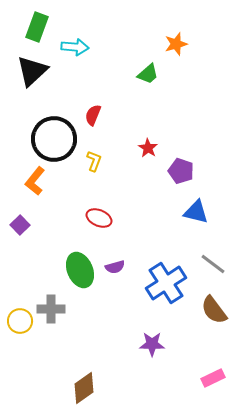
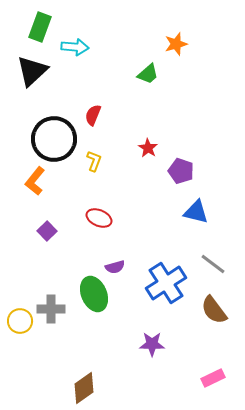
green rectangle: moved 3 px right
purple square: moved 27 px right, 6 px down
green ellipse: moved 14 px right, 24 px down
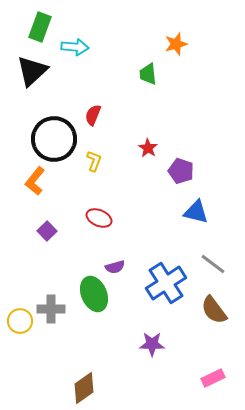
green trapezoid: rotated 125 degrees clockwise
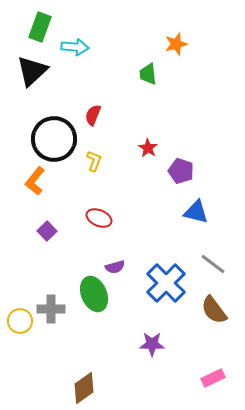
blue cross: rotated 12 degrees counterclockwise
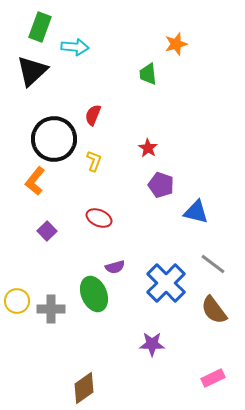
purple pentagon: moved 20 px left, 14 px down
yellow circle: moved 3 px left, 20 px up
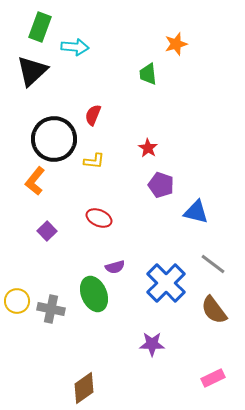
yellow L-shape: rotated 75 degrees clockwise
gray cross: rotated 12 degrees clockwise
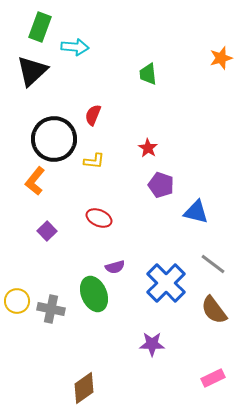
orange star: moved 45 px right, 14 px down
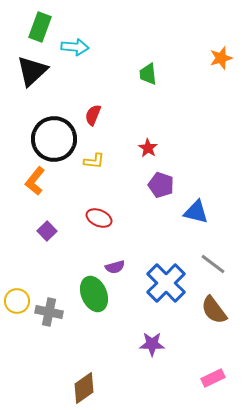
gray cross: moved 2 px left, 3 px down
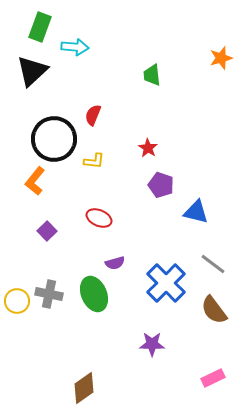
green trapezoid: moved 4 px right, 1 px down
purple semicircle: moved 4 px up
gray cross: moved 18 px up
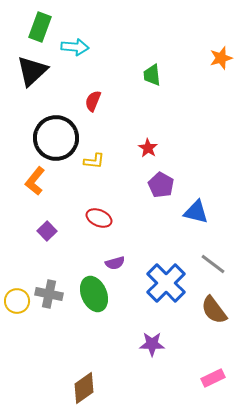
red semicircle: moved 14 px up
black circle: moved 2 px right, 1 px up
purple pentagon: rotated 10 degrees clockwise
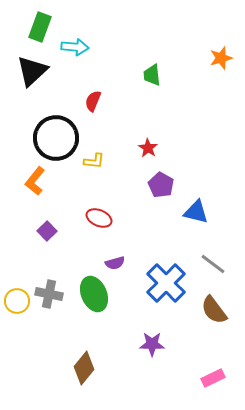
brown diamond: moved 20 px up; rotated 16 degrees counterclockwise
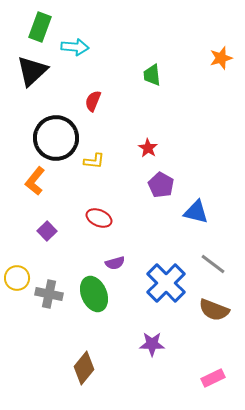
yellow circle: moved 23 px up
brown semicircle: rotated 32 degrees counterclockwise
